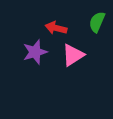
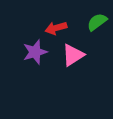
green semicircle: rotated 30 degrees clockwise
red arrow: rotated 30 degrees counterclockwise
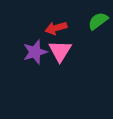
green semicircle: moved 1 px right, 1 px up
pink triangle: moved 13 px left, 4 px up; rotated 25 degrees counterclockwise
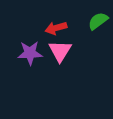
purple star: moved 5 px left, 1 px down; rotated 15 degrees clockwise
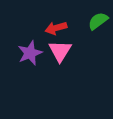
purple star: rotated 20 degrees counterclockwise
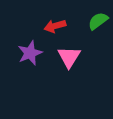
red arrow: moved 1 px left, 2 px up
pink triangle: moved 9 px right, 6 px down
